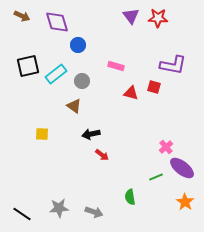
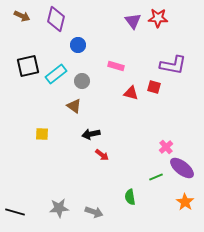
purple triangle: moved 2 px right, 5 px down
purple diamond: moved 1 px left, 3 px up; rotated 30 degrees clockwise
black line: moved 7 px left, 2 px up; rotated 18 degrees counterclockwise
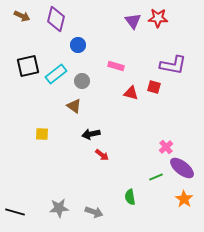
orange star: moved 1 px left, 3 px up
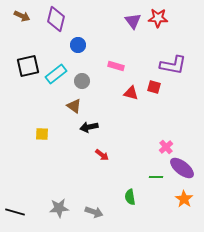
black arrow: moved 2 px left, 7 px up
green line: rotated 24 degrees clockwise
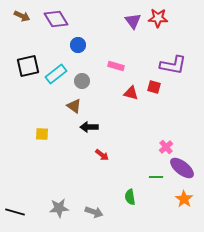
purple diamond: rotated 45 degrees counterclockwise
black arrow: rotated 12 degrees clockwise
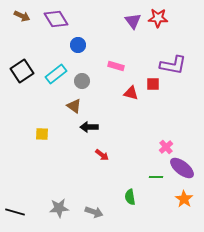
black square: moved 6 px left, 5 px down; rotated 20 degrees counterclockwise
red square: moved 1 px left, 3 px up; rotated 16 degrees counterclockwise
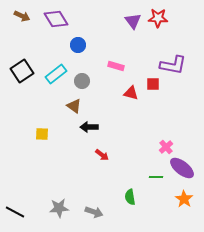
black line: rotated 12 degrees clockwise
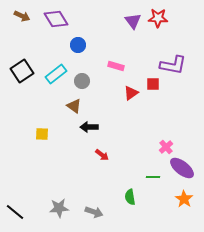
red triangle: rotated 49 degrees counterclockwise
green line: moved 3 px left
black line: rotated 12 degrees clockwise
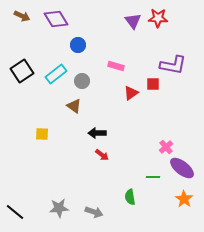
black arrow: moved 8 px right, 6 px down
